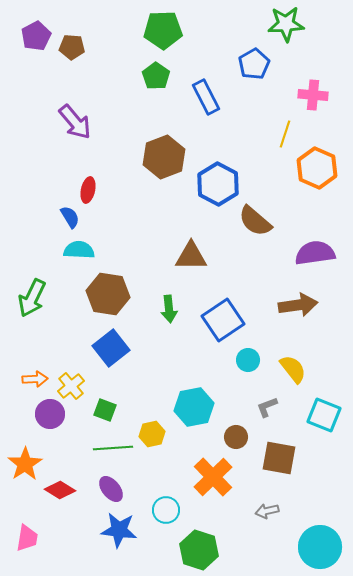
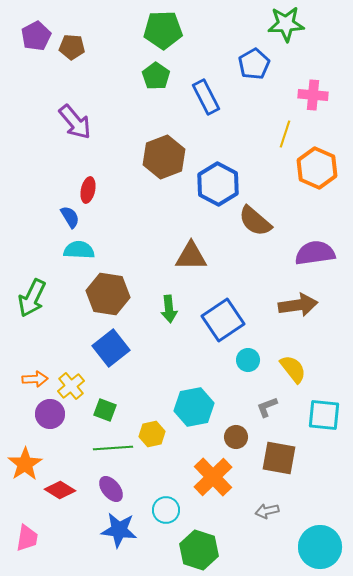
cyan square at (324, 415): rotated 16 degrees counterclockwise
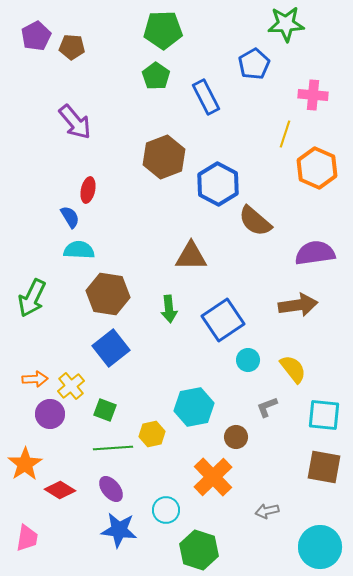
brown square at (279, 458): moved 45 px right, 9 px down
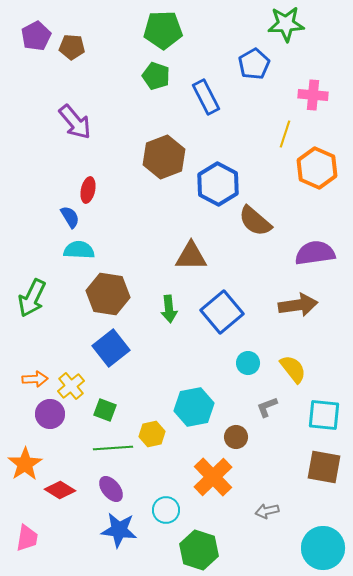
green pentagon at (156, 76): rotated 16 degrees counterclockwise
blue square at (223, 320): moved 1 px left, 8 px up; rotated 6 degrees counterclockwise
cyan circle at (248, 360): moved 3 px down
cyan circle at (320, 547): moved 3 px right, 1 px down
